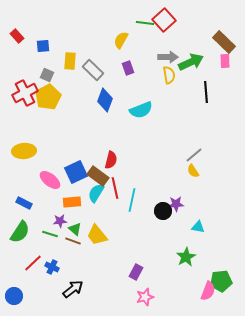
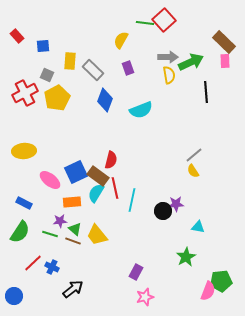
yellow pentagon at (48, 97): moved 9 px right, 1 px down
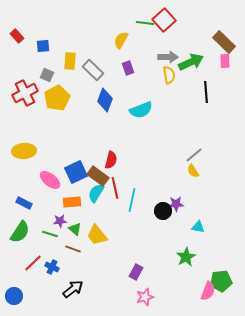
brown line at (73, 241): moved 8 px down
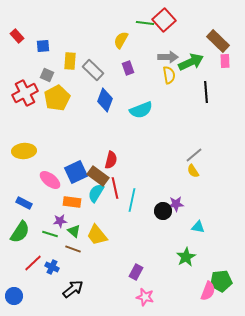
brown rectangle at (224, 42): moved 6 px left, 1 px up
orange rectangle at (72, 202): rotated 12 degrees clockwise
green triangle at (75, 229): moved 1 px left, 2 px down
pink star at (145, 297): rotated 30 degrees clockwise
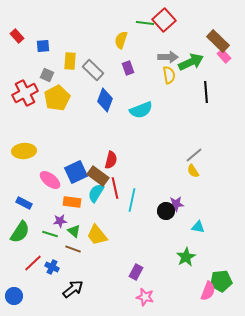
yellow semicircle at (121, 40): rotated 12 degrees counterclockwise
pink rectangle at (225, 61): moved 1 px left, 5 px up; rotated 40 degrees counterclockwise
black circle at (163, 211): moved 3 px right
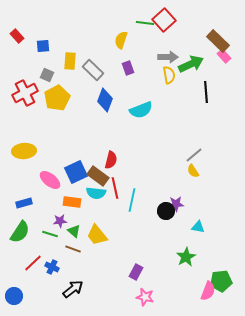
green arrow at (191, 62): moved 2 px down
cyan semicircle at (96, 193): rotated 114 degrees counterclockwise
blue rectangle at (24, 203): rotated 42 degrees counterclockwise
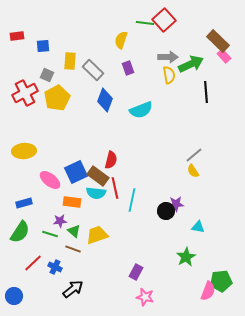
red rectangle at (17, 36): rotated 56 degrees counterclockwise
yellow trapezoid at (97, 235): rotated 110 degrees clockwise
blue cross at (52, 267): moved 3 px right
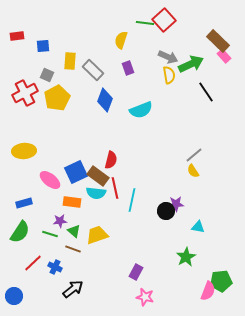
gray arrow at (168, 57): rotated 24 degrees clockwise
black line at (206, 92): rotated 30 degrees counterclockwise
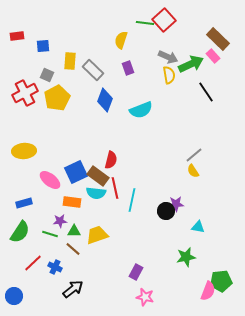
brown rectangle at (218, 41): moved 2 px up
pink rectangle at (224, 56): moved 11 px left
green triangle at (74, 231): rotated 40 degrees counterclockwise
brown line at (73, 249): rotated 21 degrees clockwise
green star at (186, 257): rotated 18 degrees clockwise
